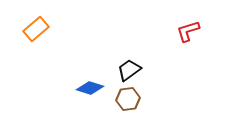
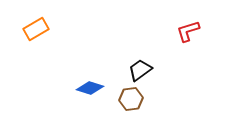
orange rectangle: rotated 10 degrees clockwise
black trapezoid: moved 11 px right
brown hexagon: moved 3 px right
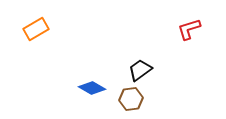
red L-shape: moved 1 px right, 2 px up
blue diamond: moved 2 px right; rotated 12 degrees clockwise
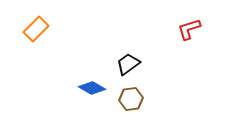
orange rectangle: rotated 15 degrees counterclockwise
black trapezoid: moved 12 px left, 6 px up
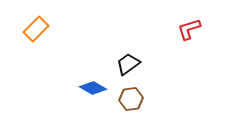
blue diamond: moved 1 px right
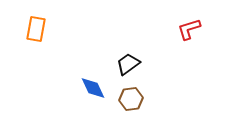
orange rectangle: rotated 35 degrees counterclockwise
blue diamond: rotated 36 degrees clockwise
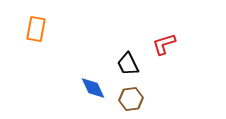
red L-shape: moved 25 px left, 15 px down
black trapezoid: rotated 80 degrees counterclockwise
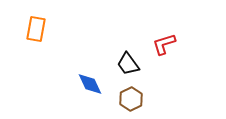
black trapezoid: rotated 10 degrees counterclockwise
blue diamond: moved 3 px left, 4 px up
brown hexagon: rotated 20 degrees counterclockwise
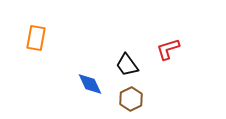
orange rectangle: moved 9 px down
red L-shape: moved 4 px right, 5 px down
black trapezoid: moved 1 px left, 1 px down
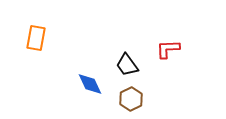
red L-shape: rotated 15 degrees clockwise
